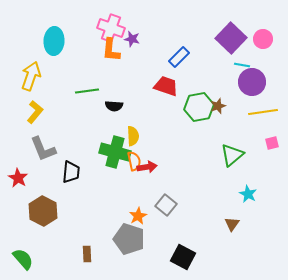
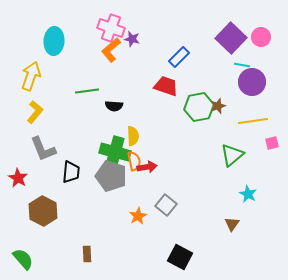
pink circle: moved 2 px left, 2 px up
orange L-shape: rotated 45 degrees clockwise
yellow line: moved 10 px left, 9 px down
gray pentagon: moved 18 px left, 63 px up
black square: moved 3 px left
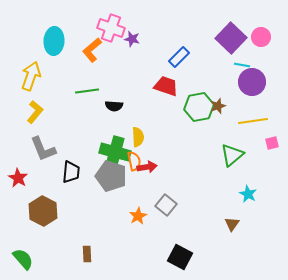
orange L-shape: moved 19 px left
yellow semicircle: moved 5 px right, 1 px down
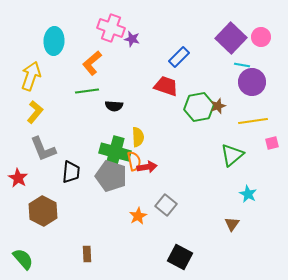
orange L-shape: moved 13 px down
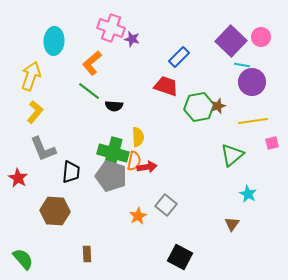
purple square: moved 3 px down
green line: moved 2 px right; rotated 45 degrees clockwise
green cross: moved 2 px left, 1 px down
orange semicircle: rotated 24 degrees clockwise
brown hexagon: moved 12 px right; rotated 24 degrees counterclockwise
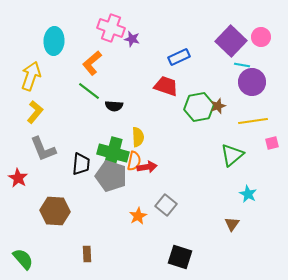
blue rectangle: rotated 20 degrees clockwise
black trapezoid: moved 10 px right, 8 px up
black square: rotated 10 degrees counterclockwise
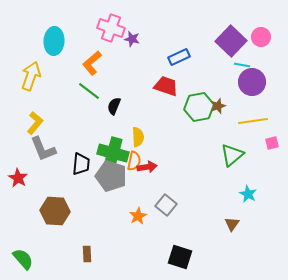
black semicircle: rotated 108 degrees clockwise
yellow L-shape: moved 11 px down
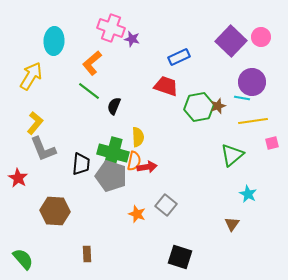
cyan line: moved 33 px down
yellow arrow: rotated 12 degrees clockwise
orange star: moved 1 px left, 2 px up; rotated 24 degrees counterclockwise
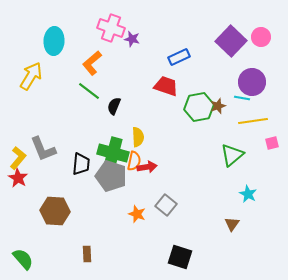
yellow L-shape: moved 17 px left, 35 px down
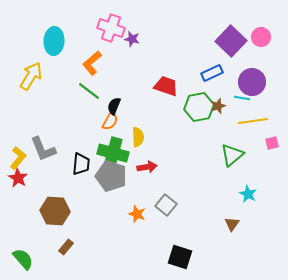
blue rectangle: moved 33 px right, 16 px down
orange semicircle: moved 24 px left, 40 px up; rotated 18 degrees clockwise
brown rectangle: moved 21 px left, 7 px up; rotated 42 degrees clockwise
